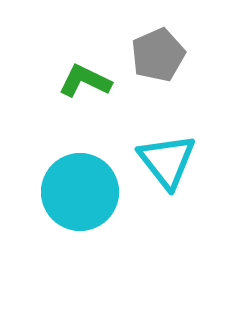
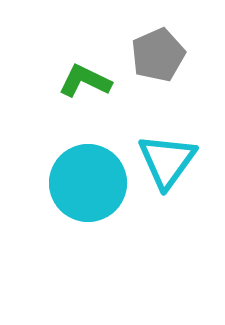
cyan triangle: rotated 14 degrees clockwise
cyan circle: moved 8 px right, 9 px up
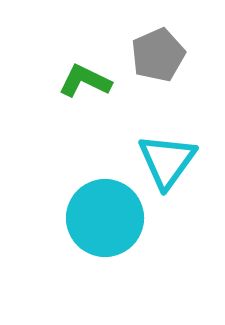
cyan circle: moved 17 px right, 35 px down
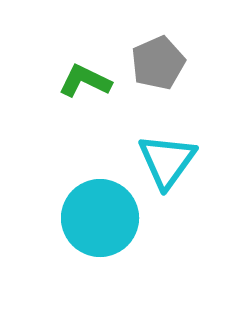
gray pentagon: moved 8 px down
cyan circle: moved 5 px left
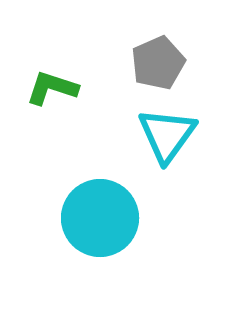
green L-shape: moved 33 px left, 7 px down; rotated 8 degrees counterclockwise
cyan triangle: moved 26 px up
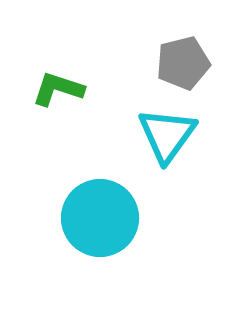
gray pentagon: moved 25 px right; rotated 10 degrees clockwise
green L-shape: moved 6 px right, 1 px down
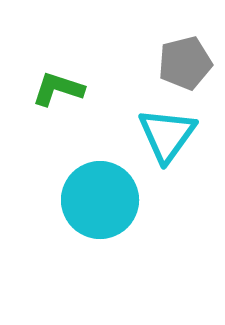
gray pentagon: moved 2 px right
cyan circle: moved 18 px up
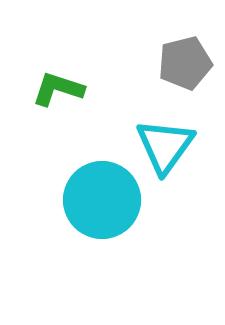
cyan triangle: moved 2 px left, 11 px down
cyan circle: moved 2 px right
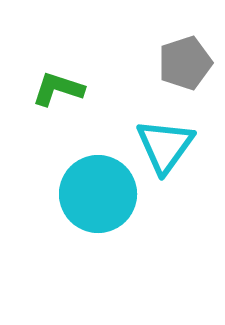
gray pentagon: rotated 4 degrees counterclockwise
cyan circle: moved 4 px left, 6 px up
